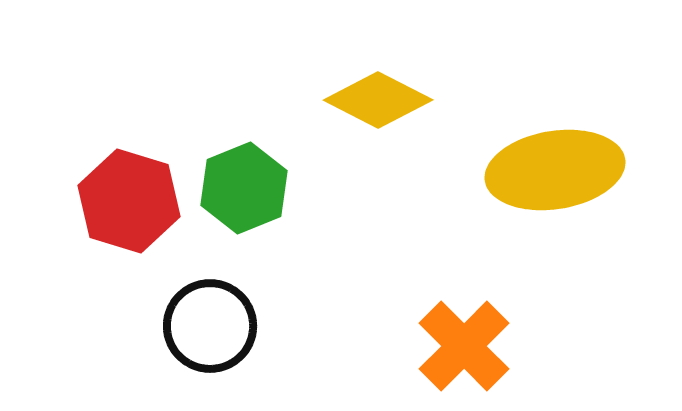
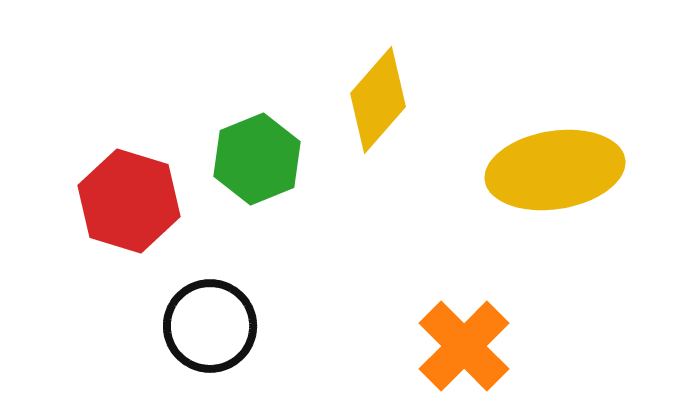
yellow diamond: rotated 76 degrees counterclockwise
green hexagon: moved 13 px right, 29 px up
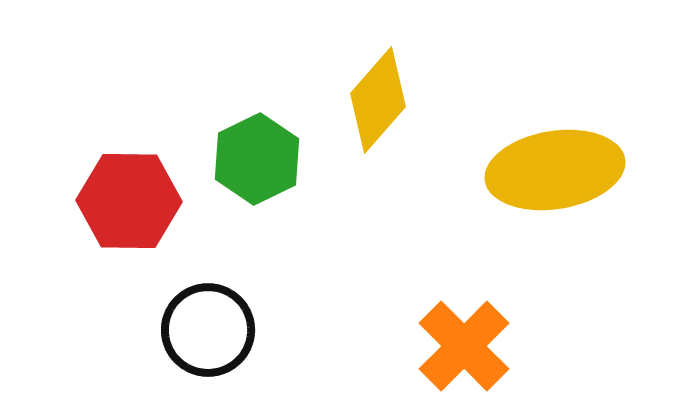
green hexagon: rotated 4 degrees counterclockwise
red hexagon: rotated 16 degrees counterclockwise
black circle: moved 2 px left, 4 px down
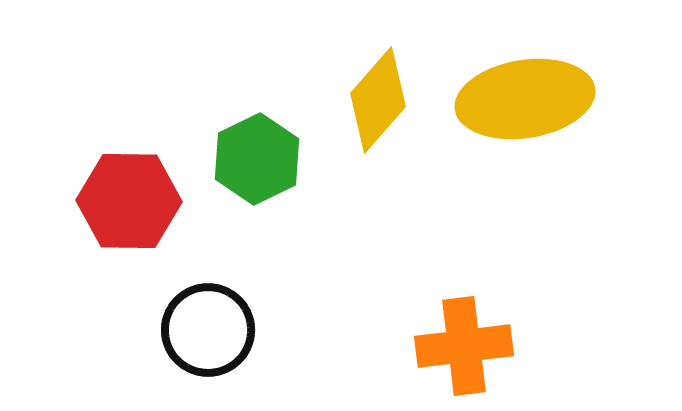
yellow ellipse: moved 30 px left, 71 px up
orange cross: rotated 38 degrees clockwise
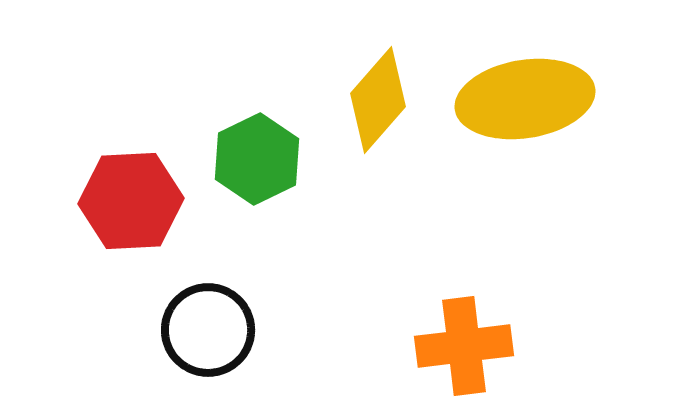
red hexagon: moved 2 px right; rotated 4 degrees counterclockwise
